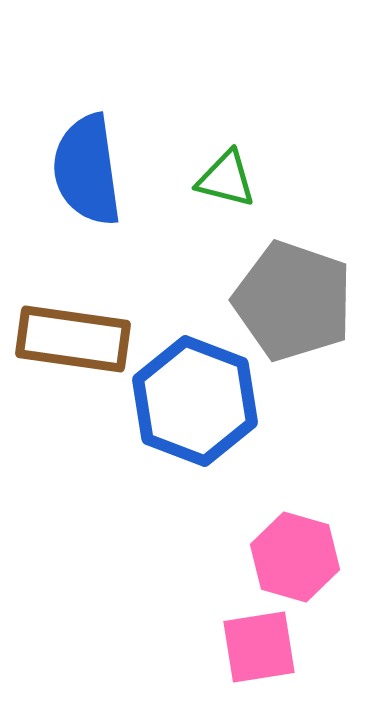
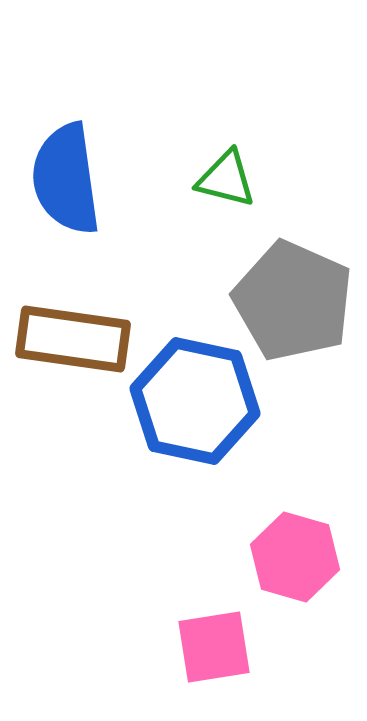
blue semicircle: moved 21 px left, 9 px down
gray pentagon: rotated 5 degrees clockwise
blue hexagon: rotated 9 degrees counterclockwise
pink square: moved 45 px left
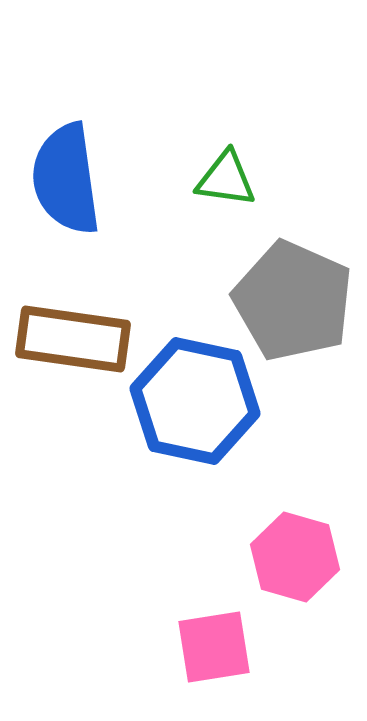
green triangle: rotated 6 degrees counterclockwise
